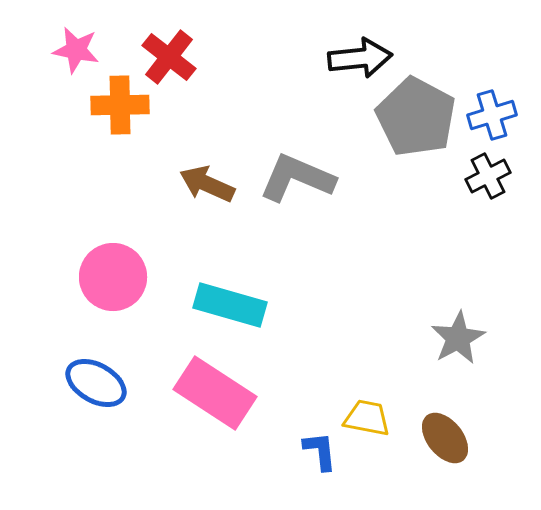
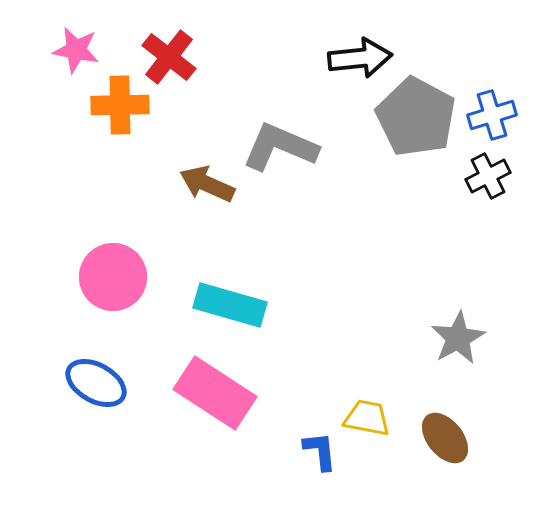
gray L-shape: moved 17 px left, 31 px up
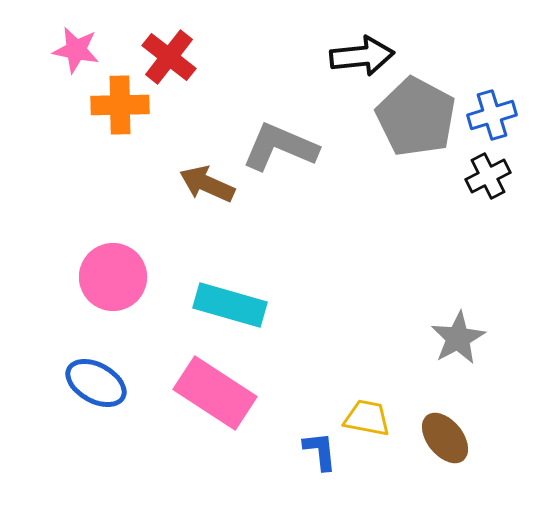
black arrow: moved 2 px right, 2 px up
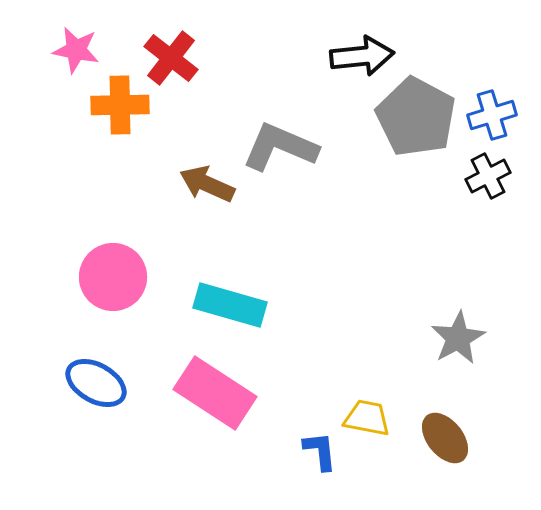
red cross: moved 2 px right, 1 px down
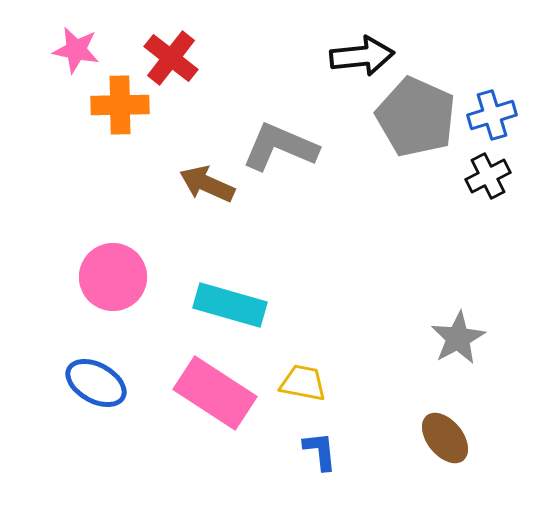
gray pentagon: rotated 4 degrees counterclockwise
yellow trapezoid: moved 64 px left, 35 px up
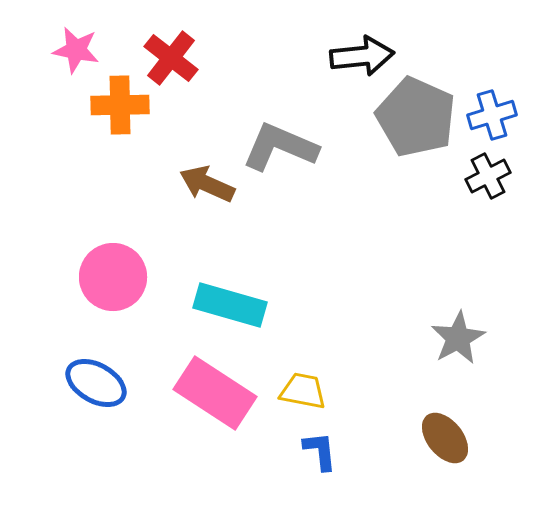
yellow trapezoid: moved 8 px down
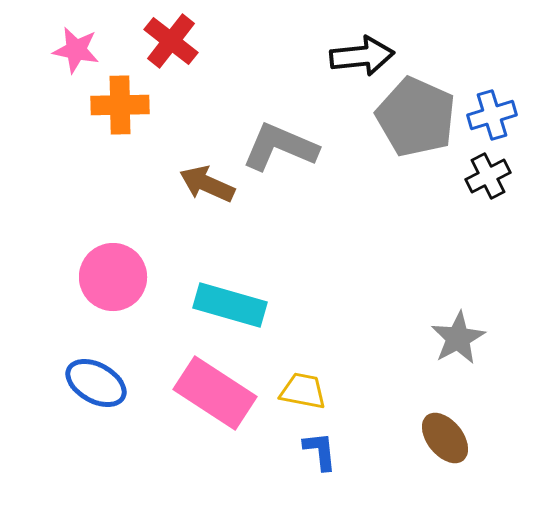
red cross: moved 17 px up
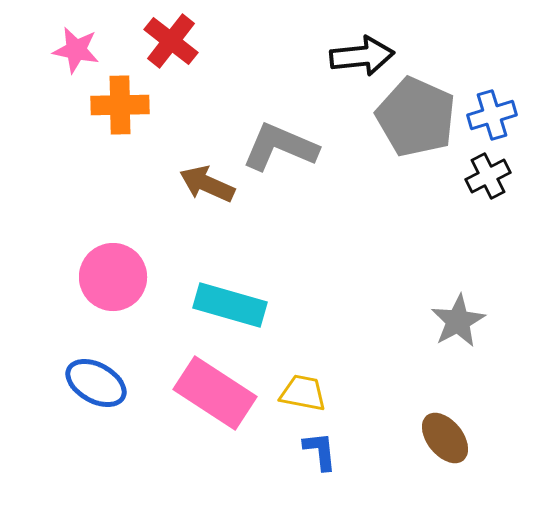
gray star: moved 17 px up
yellow trapezoid: moved 2 px down
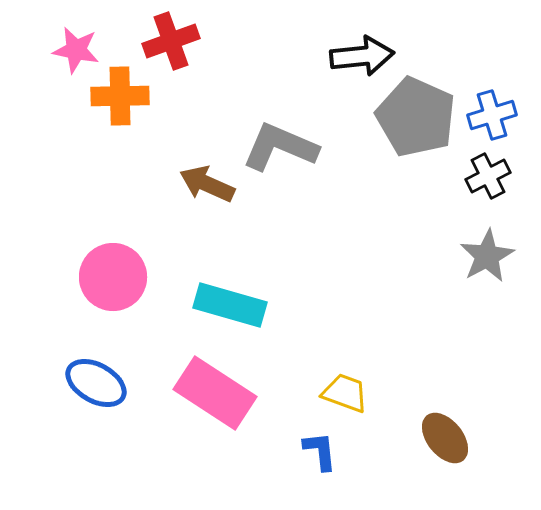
red cross: rotated 32 degrees clockwise
orange cross: moved 9 px up
gray star: moved 29 px right, 65 px up
yellow trapezoid: moved 42 px right; rotated 9 degrees clockwise
